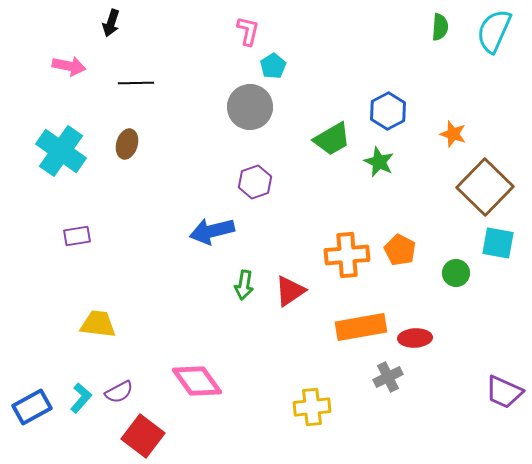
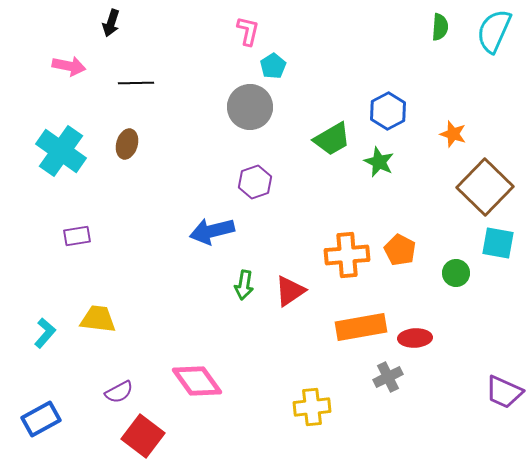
yellow trapezoid: moved 5 px up
cyan L-shape: moved 36 px left, 65 px up
blue rectangle: moved 9 px right, 12 px down
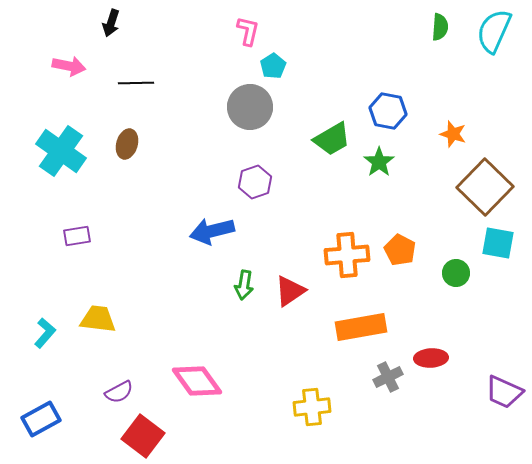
blue hexagon: rotated 21 degrees counterclockwise
green star: rotated 12 degrees clockwise
red ellipse: moved 16 px right, 20 px down
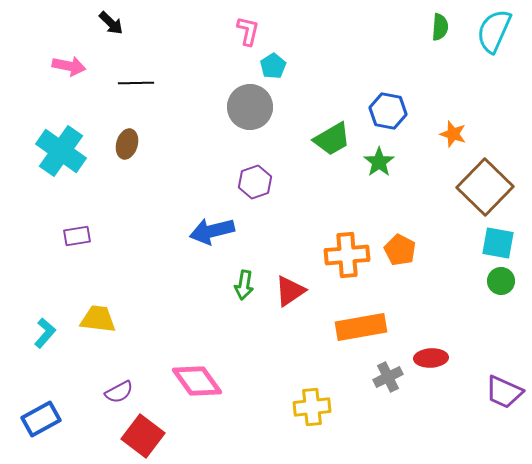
black arrow: rotated 64 degrees counterclockwise
green circle: moved 45 px right, 8 px down
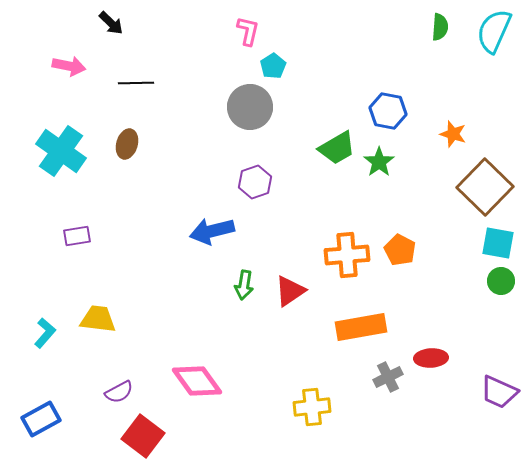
green trapezoid: moved 5 px right, 9 px down
purple trapezoid: moved 5 px left
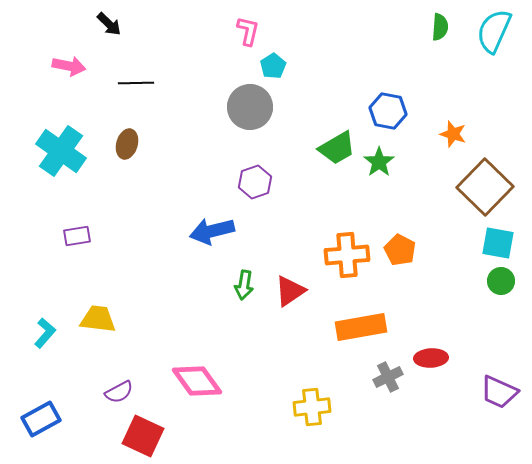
black arrow: moved 2 px left, 1 px down
red square: rotated 12 degrees counterclockwise
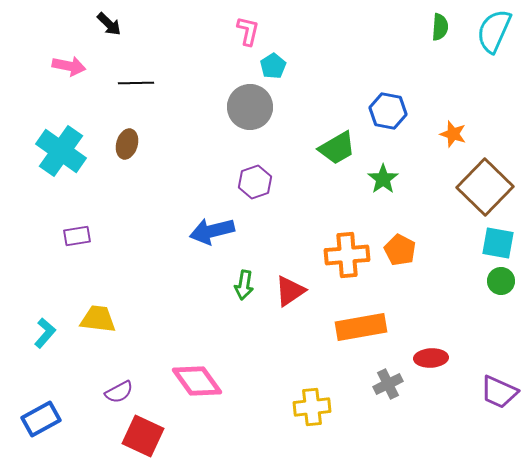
green star: moved 4 px right, 17 px down
gray cross: moved 7 px down
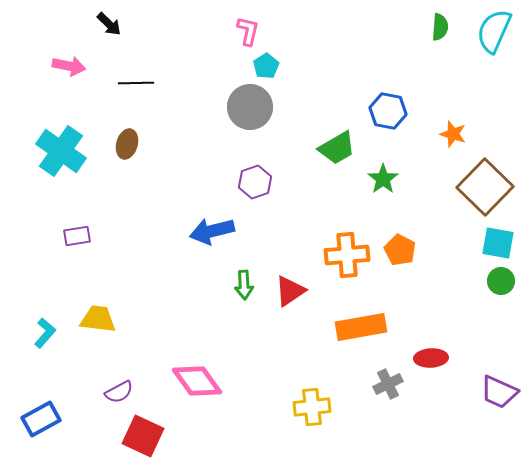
cyan pentagon: moved 7 px left
green arrow: rotated 12 degrees counterclockwise
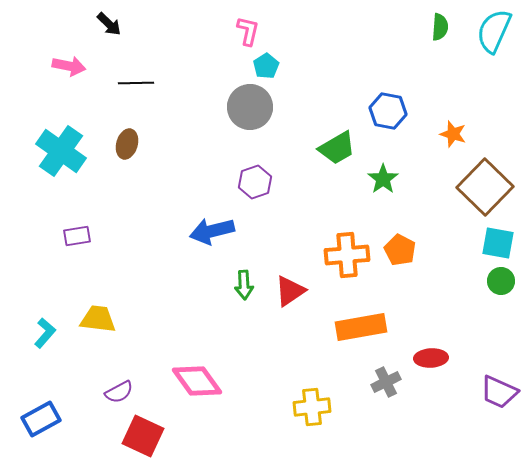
gray cross: moved 2 px left, 2 px up
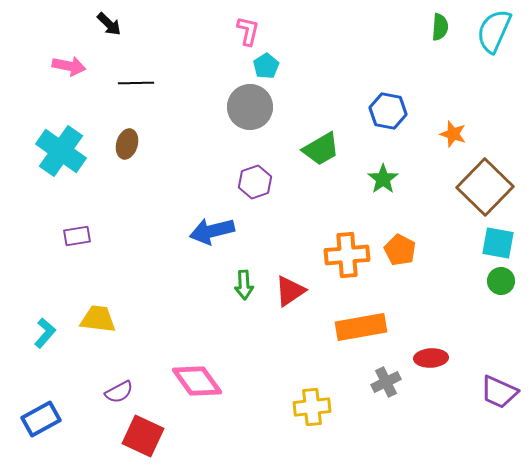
green trapezoid: moved 16 px left, 1 px down
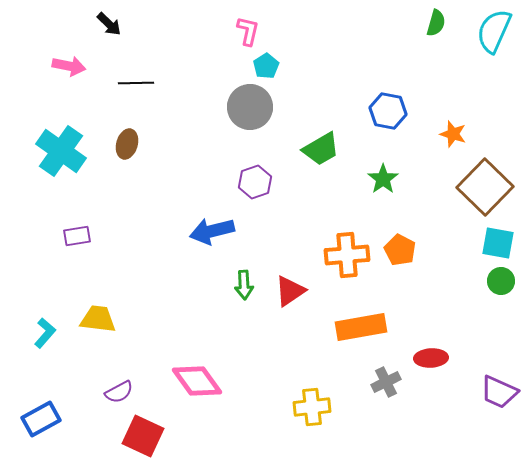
green semicircle: moved 4 px left, 4 px up; rotated 12 degrees clockwise
